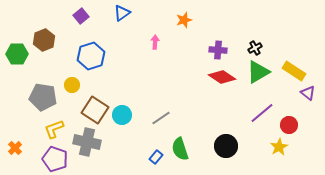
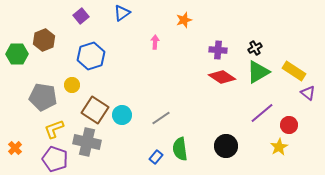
green semicircle: rotated 10 degrees clockwise
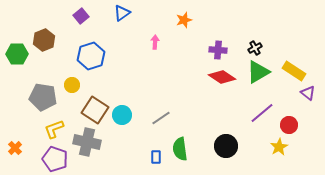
blue rectangle: rotated 40 degrees counterclockwise
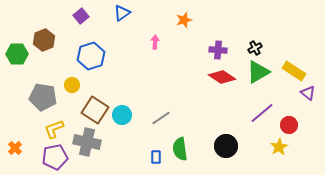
purple pentagon: moved 2 px up; rotated 30 degrees counterclockwise
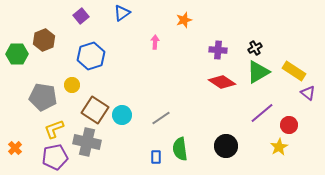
red diamond: moved 5 px down
